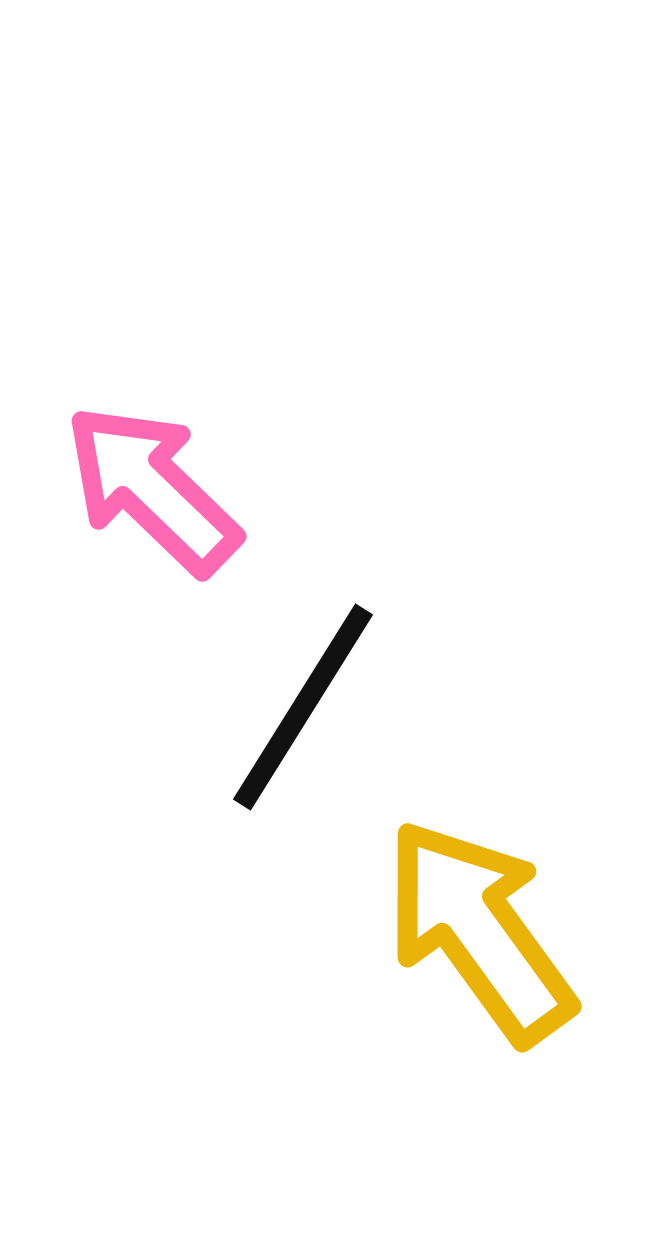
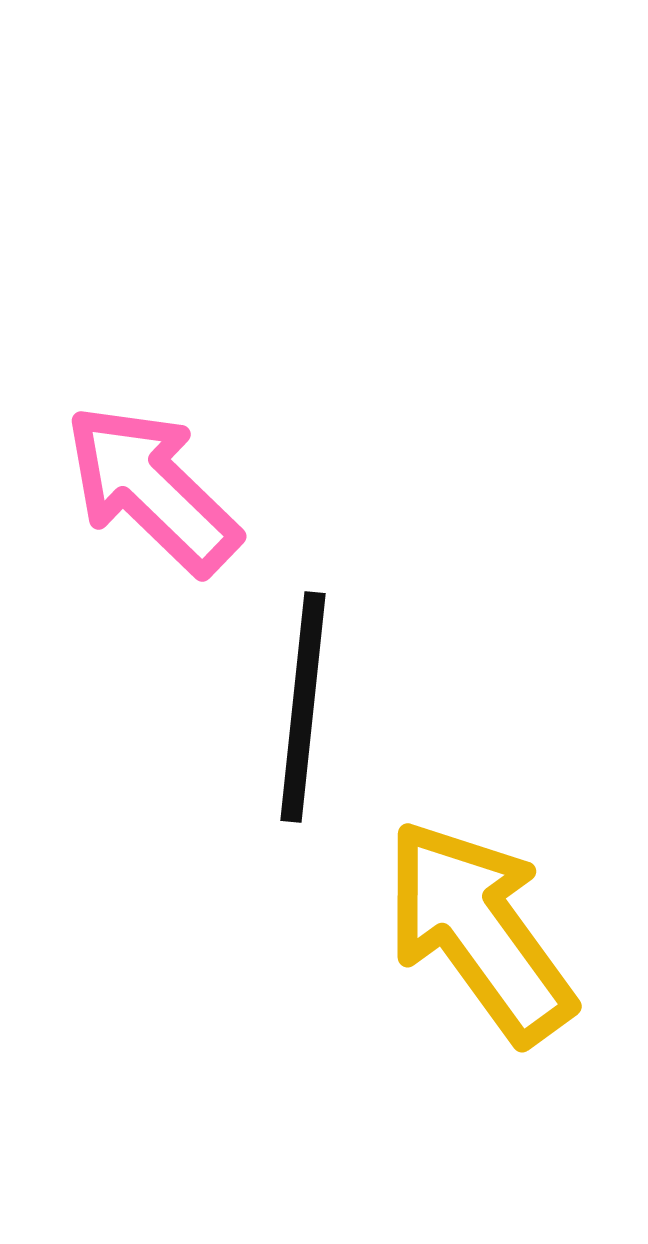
black line: rotated 26 degrees counterclockwise
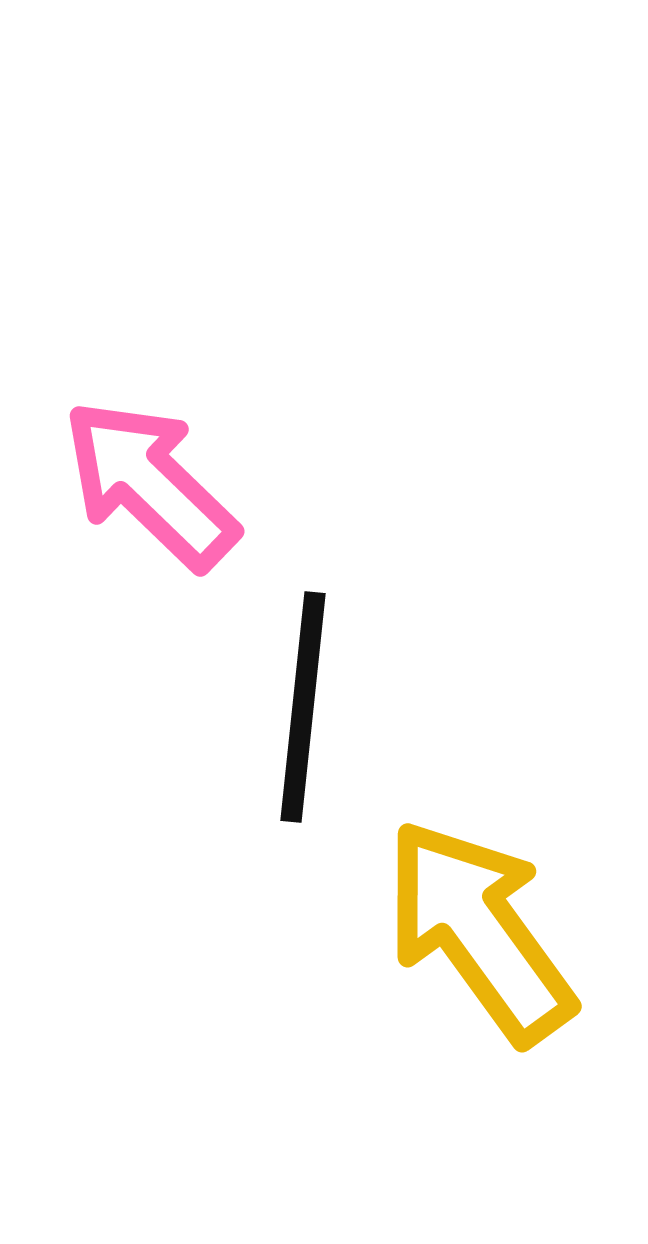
pink arrow: moved 2 px left, 5 px up
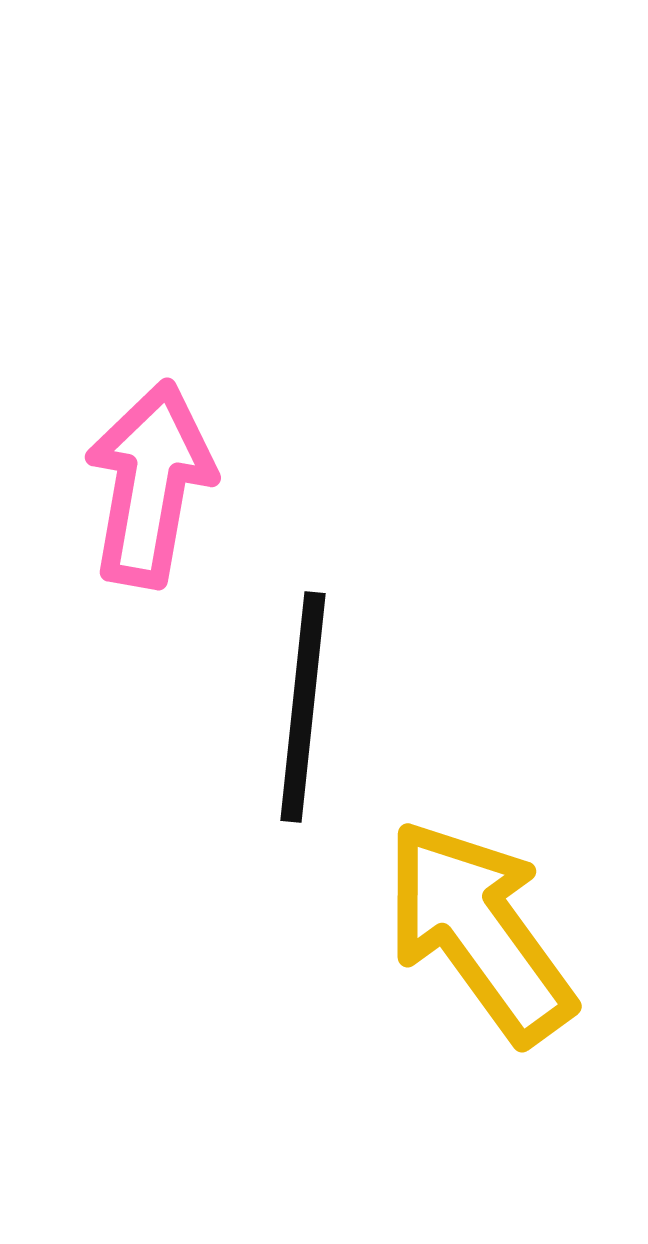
pink arrow: rotated 56 degrees clockwise
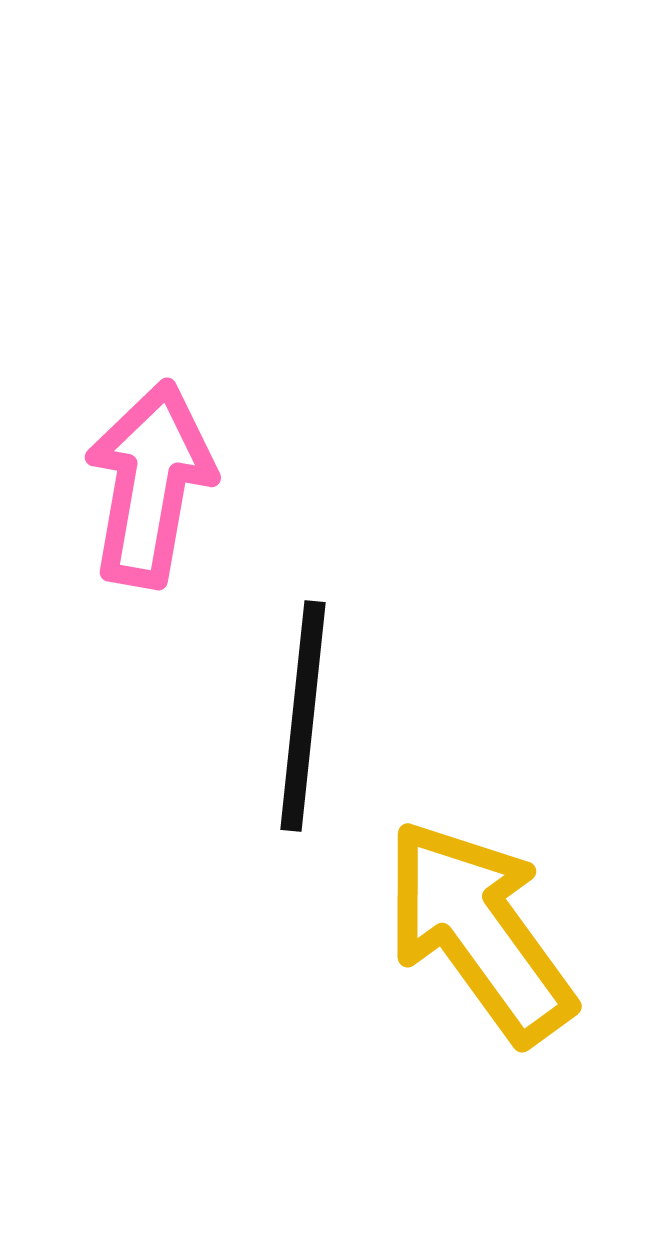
black line: moved 9 px down
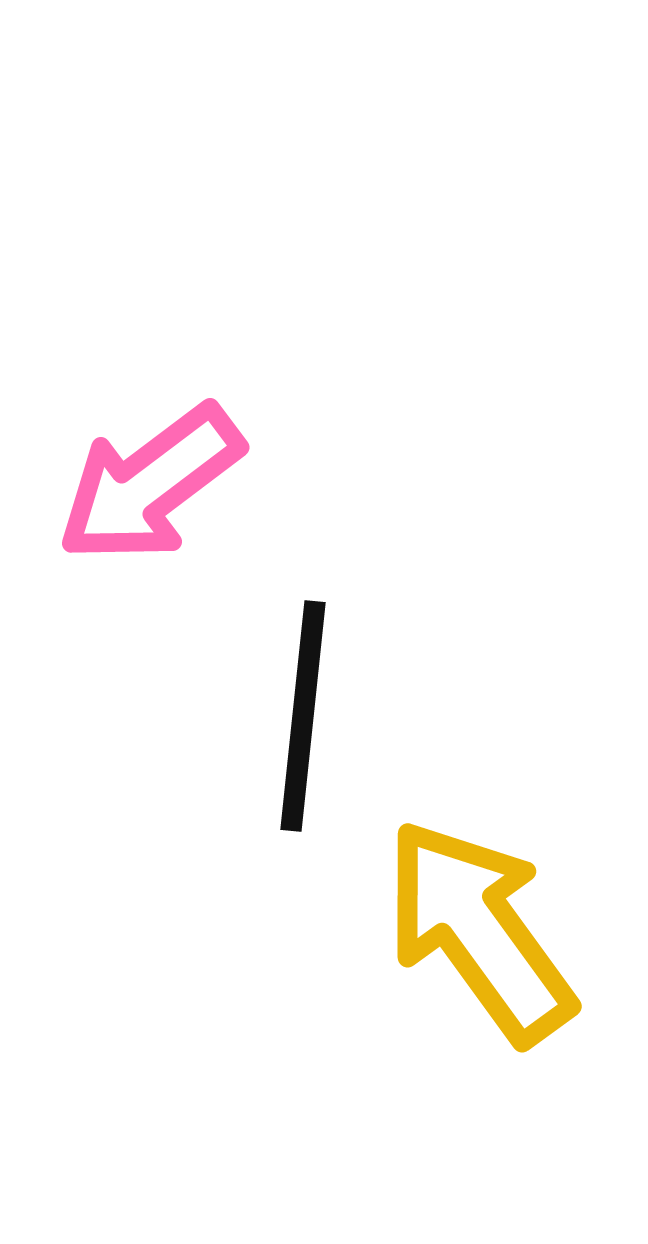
pink arrow: rotated 137 degrees counterclockwise
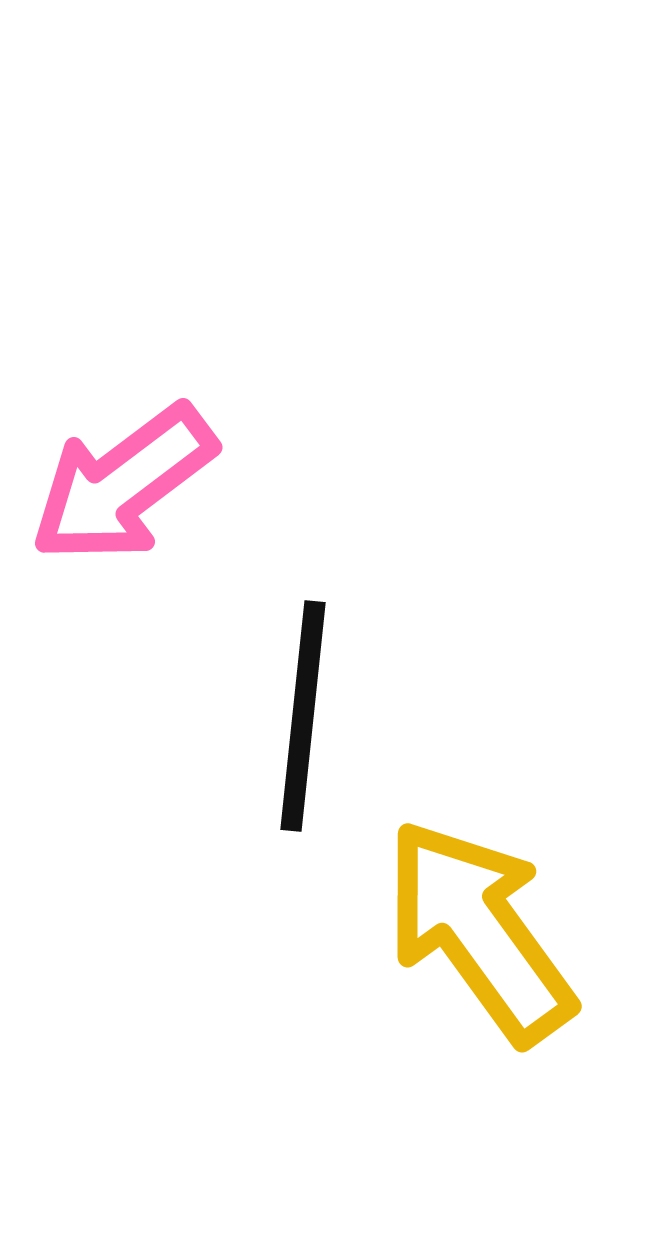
pink arrow: moved 27 px left
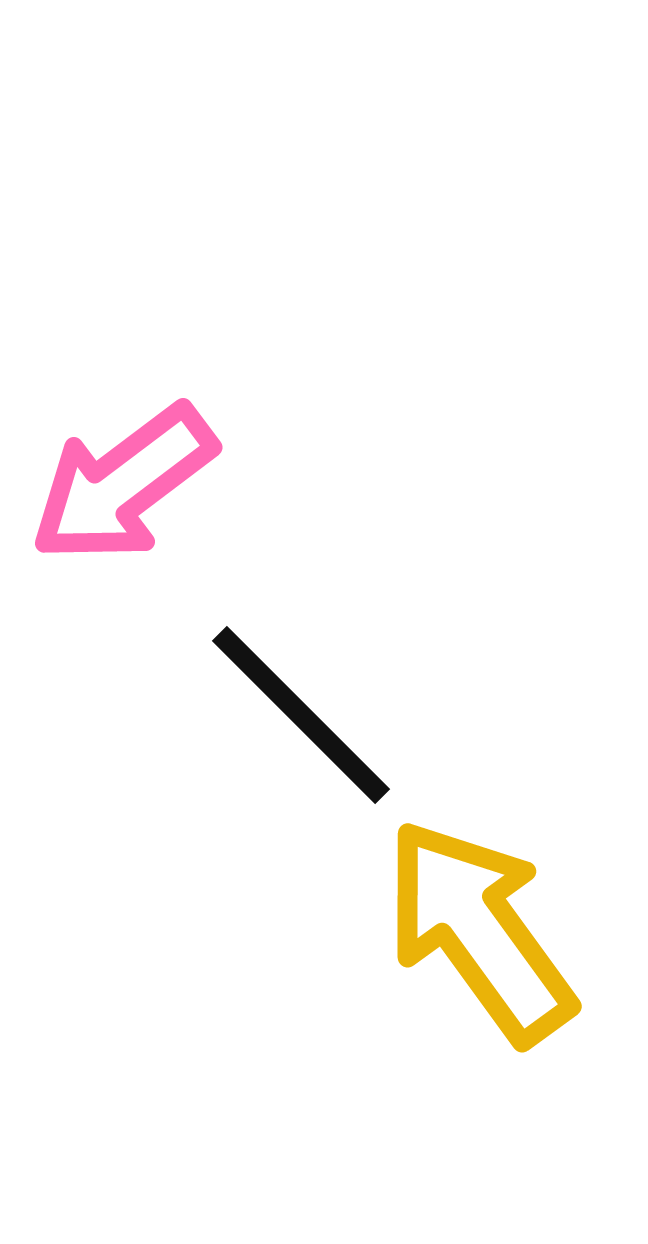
black line: moved 2 px left, 1 px up; rotated 51 degrees counterclockwise
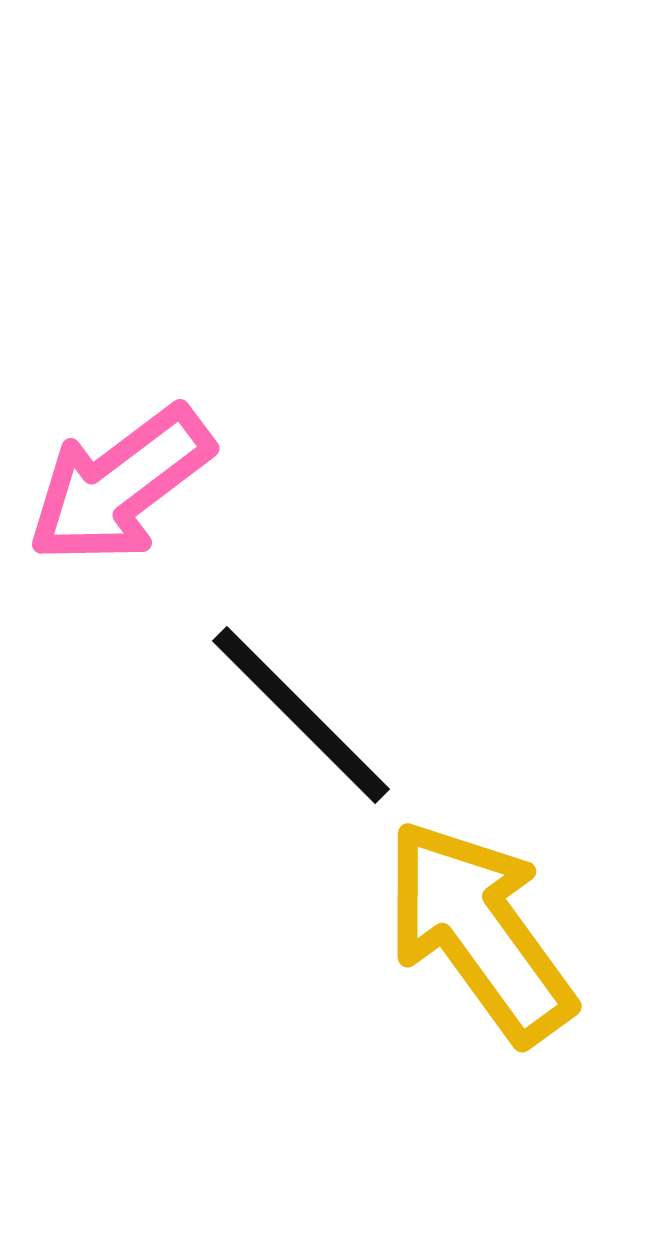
pink arrow: moved 3 px left, 1 px down
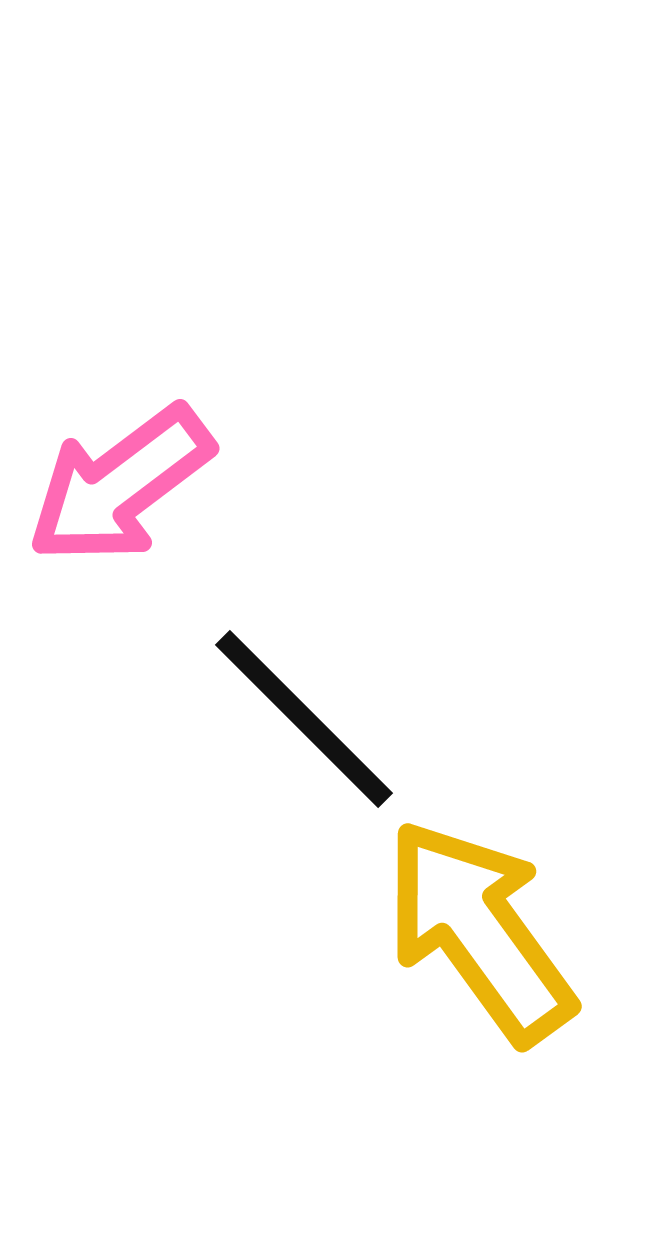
black line: moved 3 px right, 4 px down
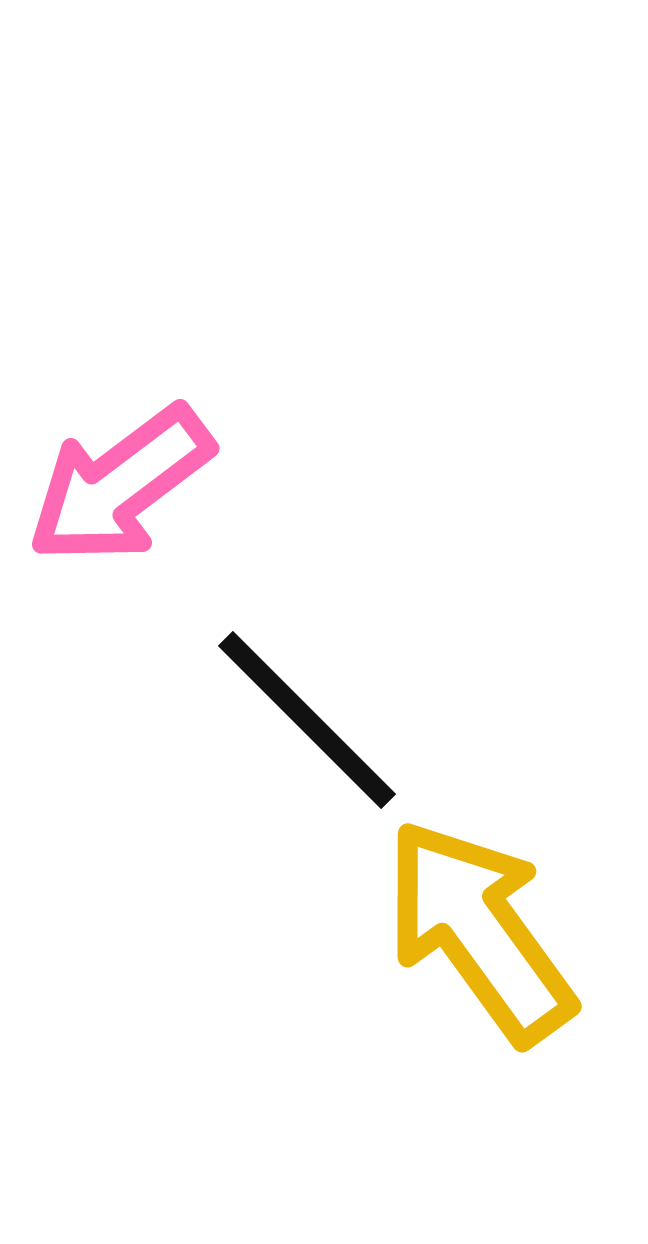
black line: moved 3 px right, 1 px down
